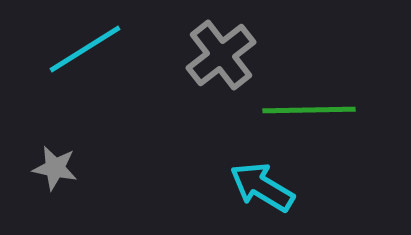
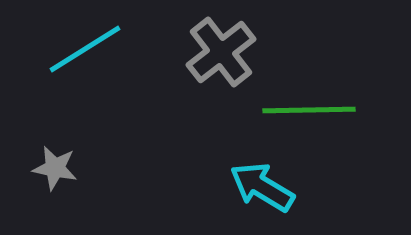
gray cross: moved 3 px up
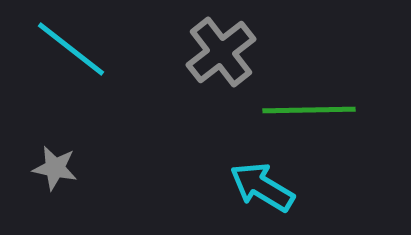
cyan line: moved 14 px left; rotated 70 degrees clockwise
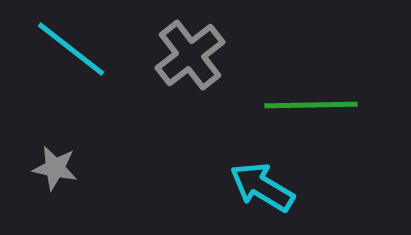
gray cross: moved 31 px left, 3 px down
green line: moved 2 px right, 5 px up
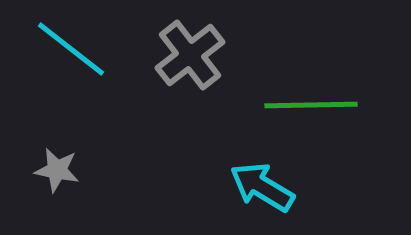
gray star: moved 2 px right, 2 px down
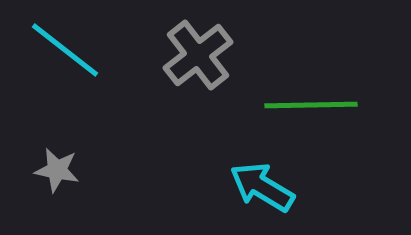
cyan line: moved 6 px left, 1 px down
gray cross: moved 8 px right
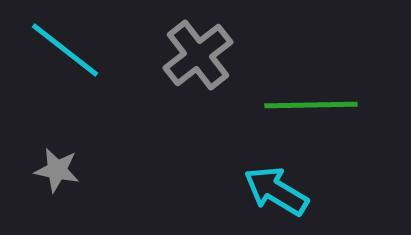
cyan arrow: moved 14 px right, 4 px down
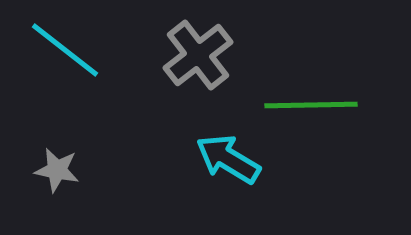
cyan arrow: moved 48 px left, 32 px up
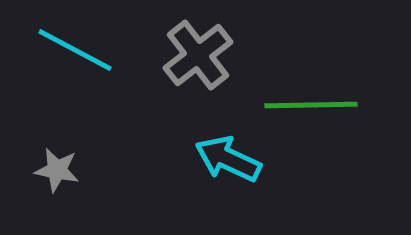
cyan line: moved 10 px right; rotated 10 degrees counterclockwise
cyan arrow: rotated 6 degrees counterclockwise
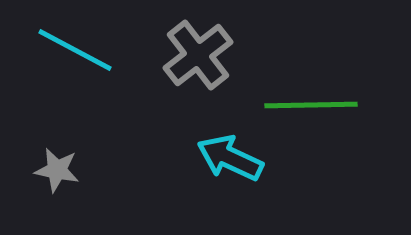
cyan arrow: moved 2 px right, 1 px up
